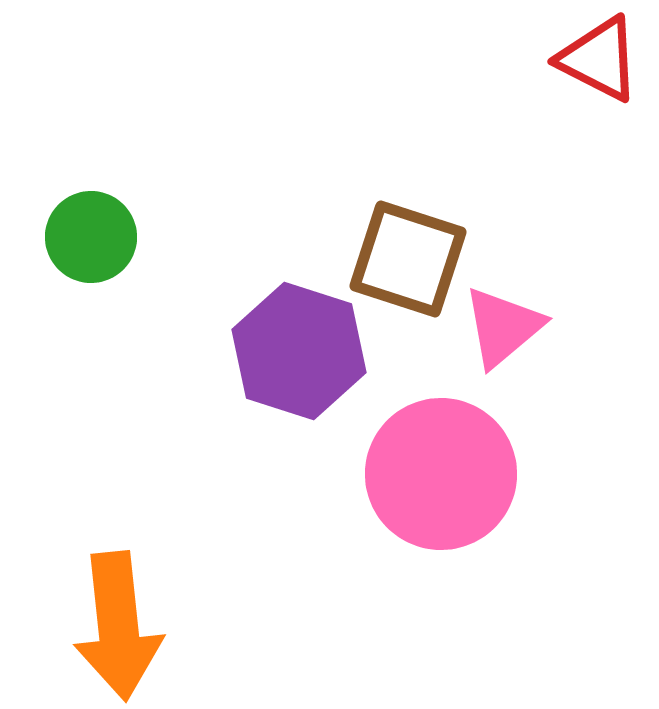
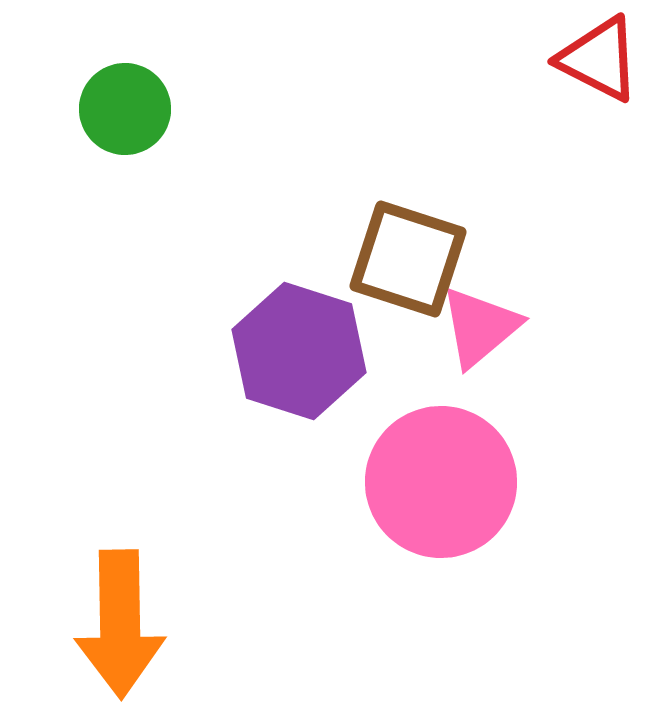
green circle: moved 34 px right, 128 px up
pink triangle: moved 23 px left
pink circle: moved 8 px down
orange arrow: moved 2 px right, 2 px up; rotated 5 degrees clockwise
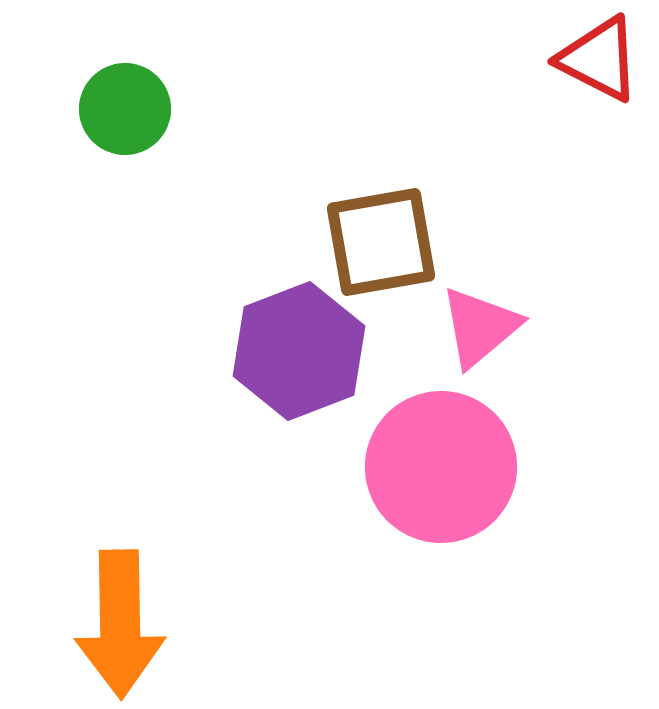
brown square: moved 27 px left, 17 px up; rotated 28 degrees counterclockwise
purple hexagon: rotated 21 degrees clockwise
pink circle: moved 15 px up
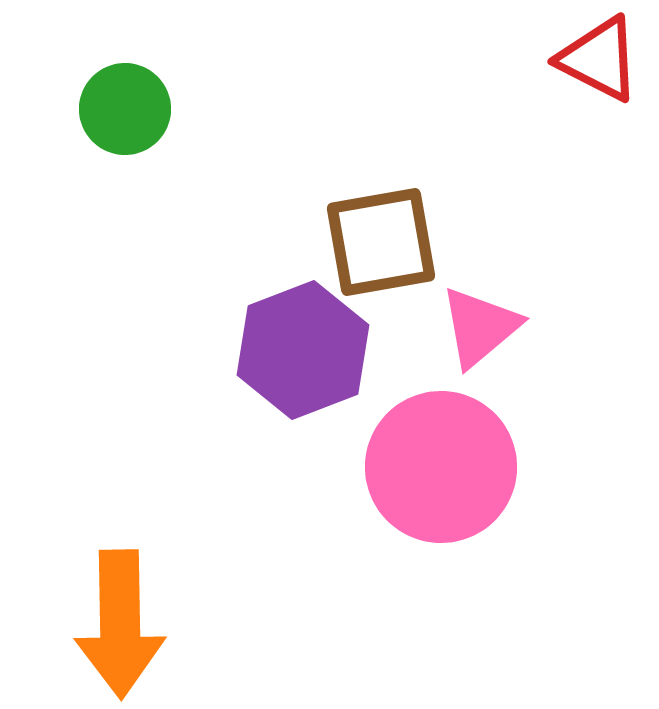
purple hexagon: moved 4 px right, 1 px up
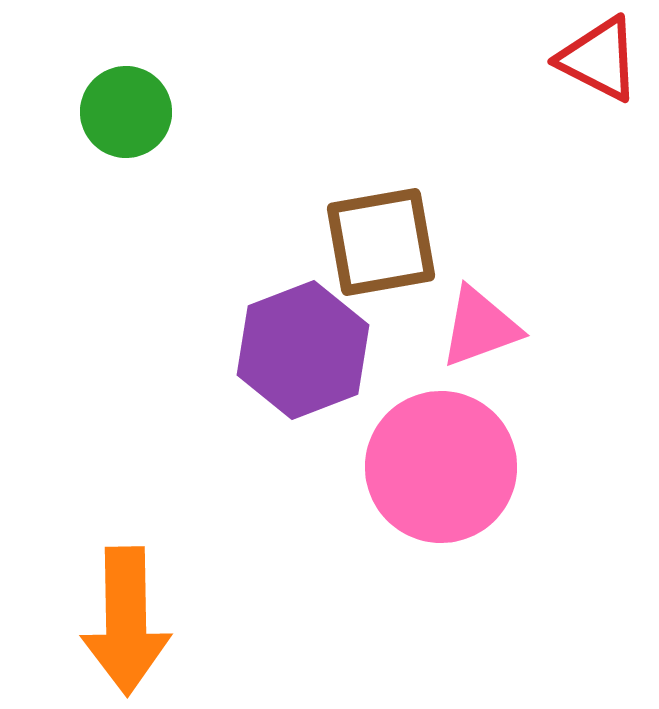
green circle: moved 1 px right, 3 px down
pink triangle: rotated 20 degrees clockwise
orange arrow: moved 6 px right, 3 px up
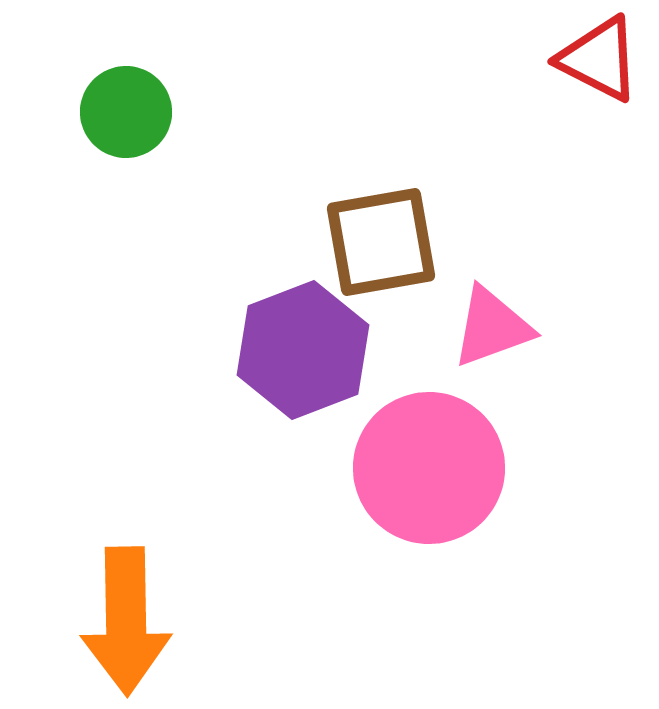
pink triangle: moved 12 px right
pink circle: moved 12 px left, 1 px down
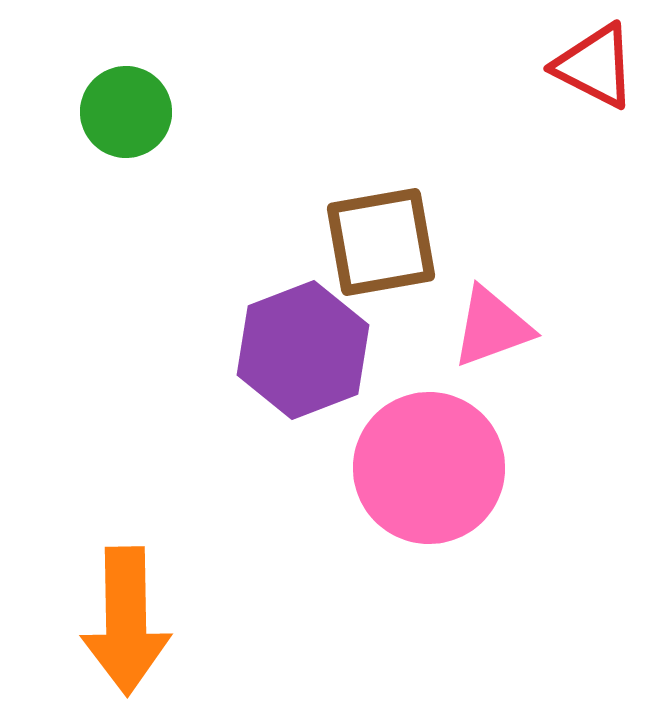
red triangle: moved 4 px left, 7 px down
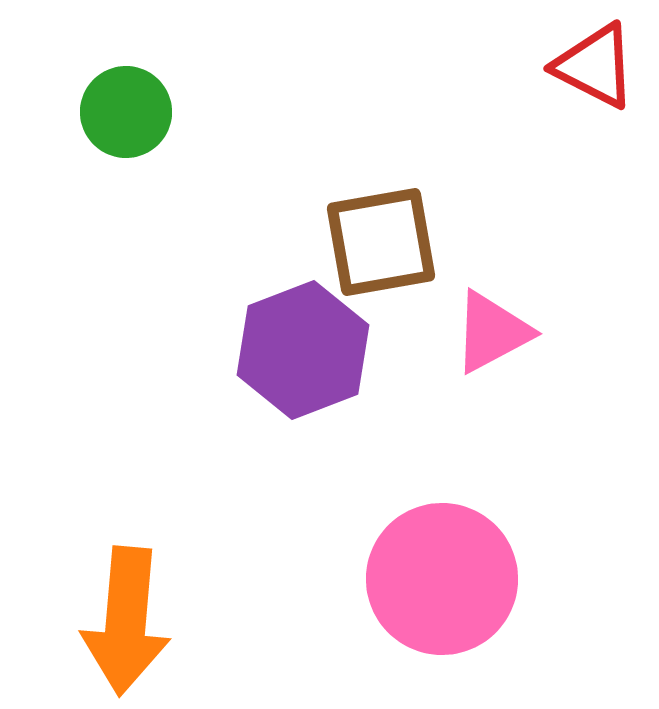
pink triangle: moved 5 px down; rotated 8 degrees counterclockwise
pink circle: moved 13 px right, 111 px down
orange arrow: rotated 6 degrees clockwise
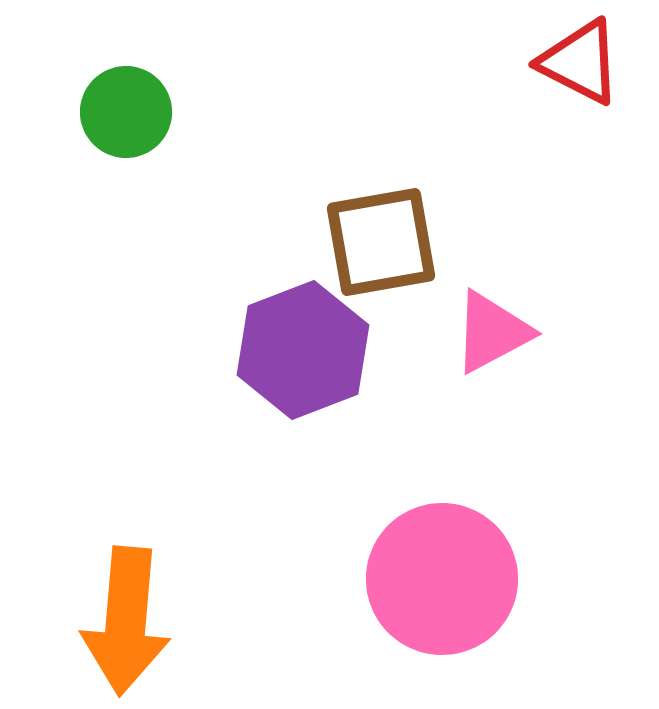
red triangle: moved 15 px left, 4 px up
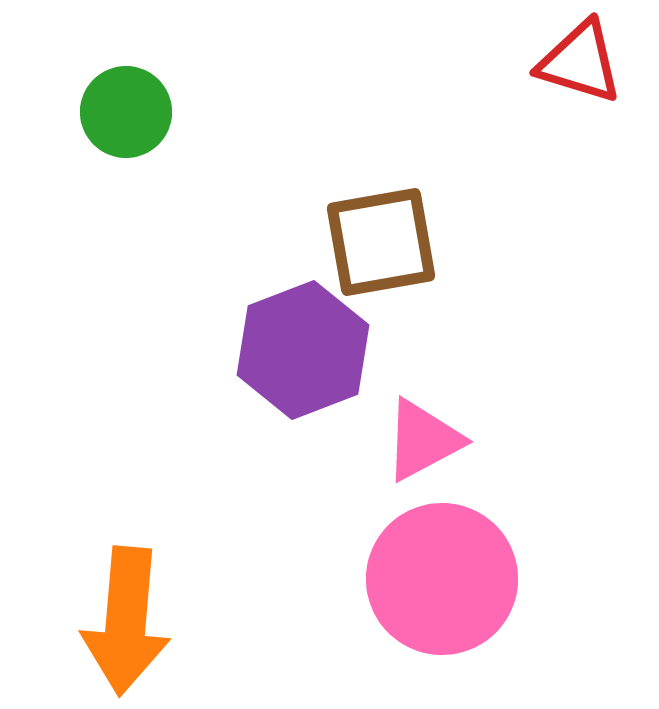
red triangle: rotated 10 degrees counterclockwise
pink triangle: moved 69 px left, 108 px down
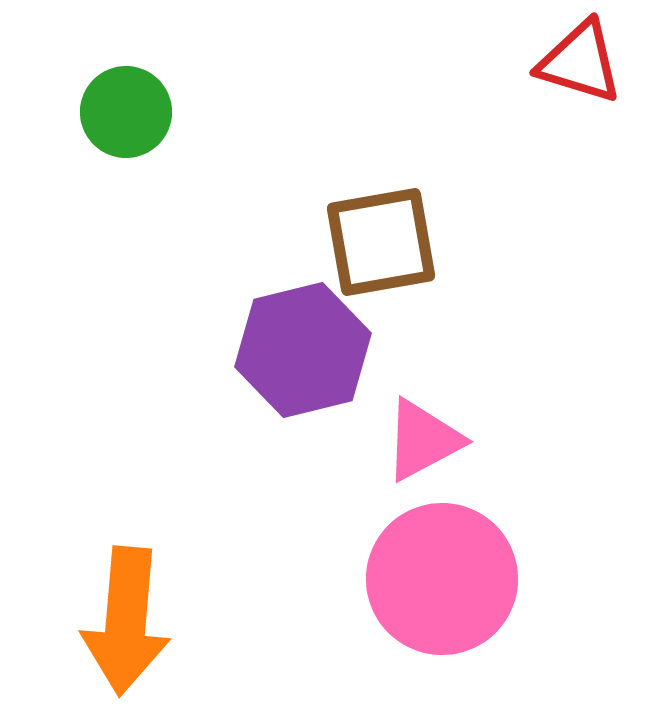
purple hexagon: rotated 7 degrees clockwise
